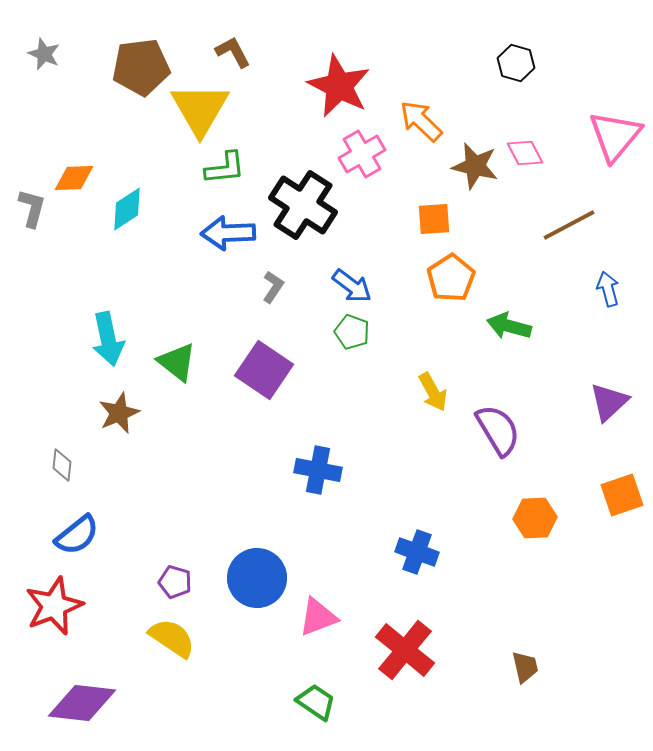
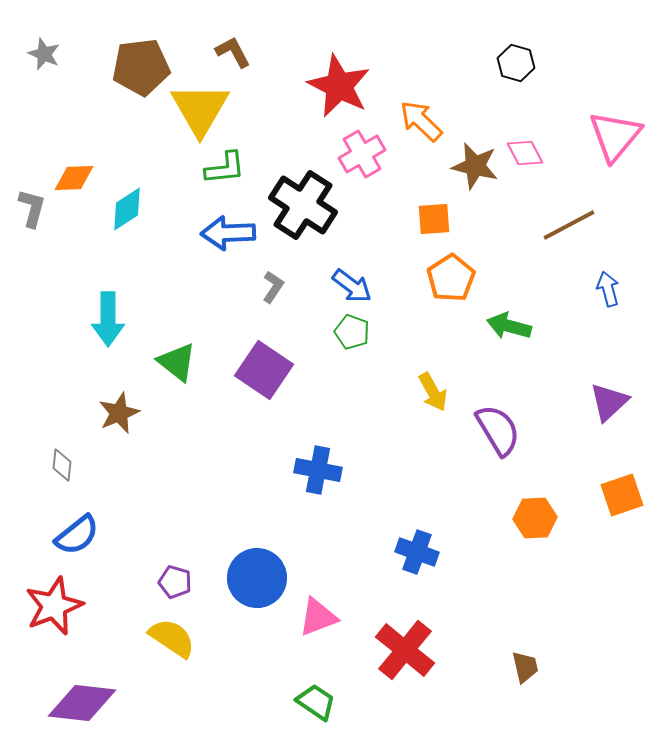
cyan arrow at (108, 339): moved 20 px up; rotated 12 degrees clockwise
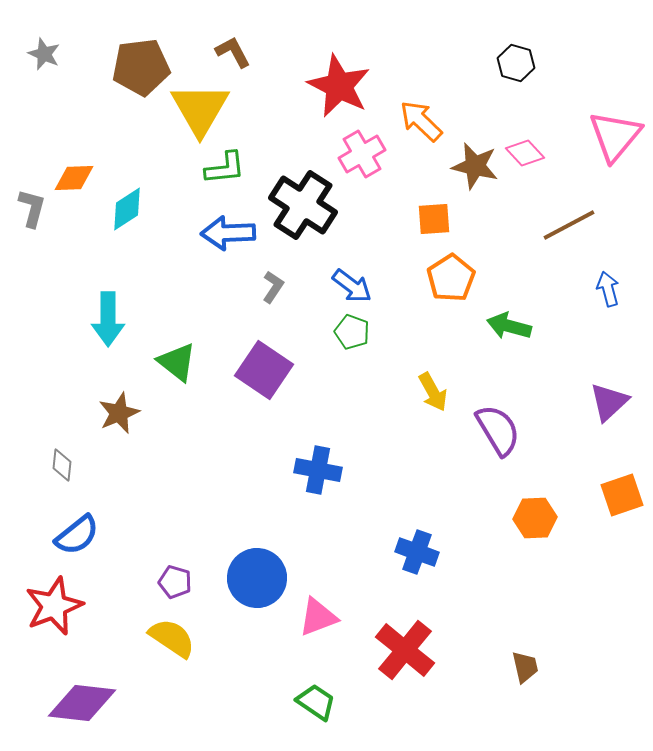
pink diamond at (525, 153): rotated 15 degrees counterclockwise
